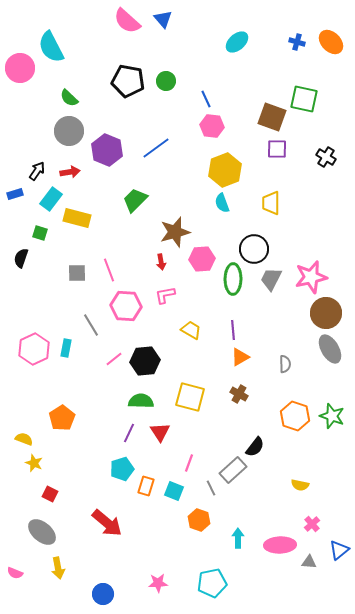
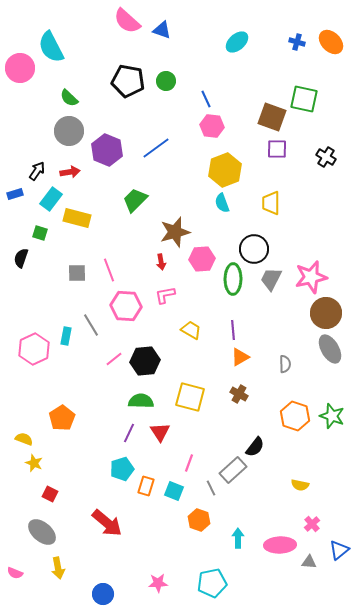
blue triangle at (163, 19): moved 1 px left, 11 px down; rotated 30 degrees counterclockwise
cyan rectangle at (66, 348): moved 12 px up
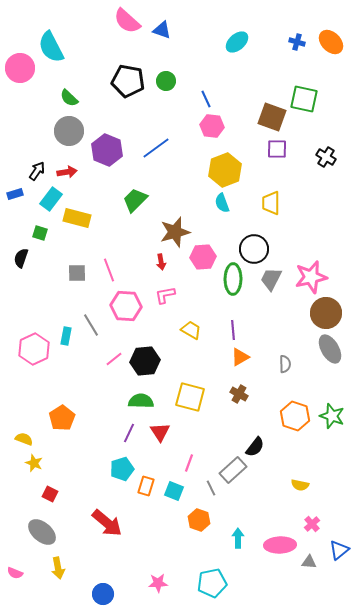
red arrow at (70, 172): moved 3 px left
pink hexagon at (202, 259): moved 1 px right, 2 px up
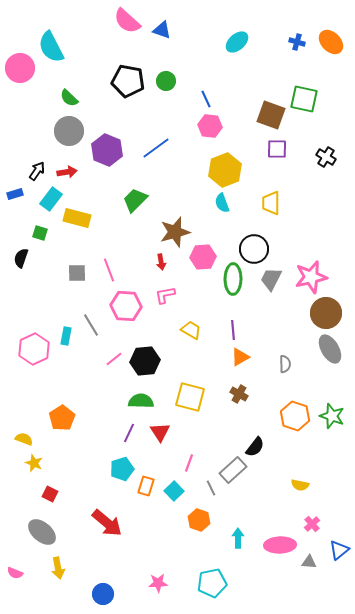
brown square at (272, 117): moved 1 px left, 2 px up
pink hexagon at (212, 126): moved 2 px left
cyan square at (174, 491): rotated 24 degrees clockwise
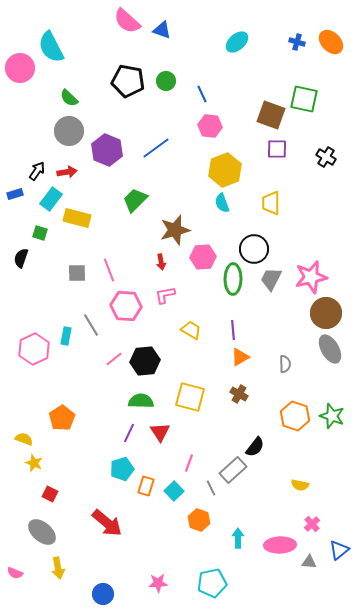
blue line at (206, 99): moved 4 px left, 5 px up
brown star at (175, 232): moved 2 px up
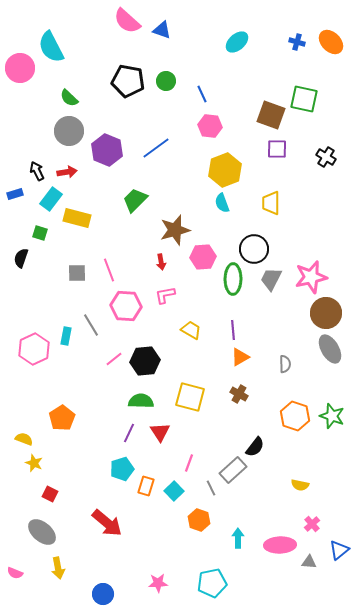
black arrow at (37, 171): rotated 60 degrees counterclockwise
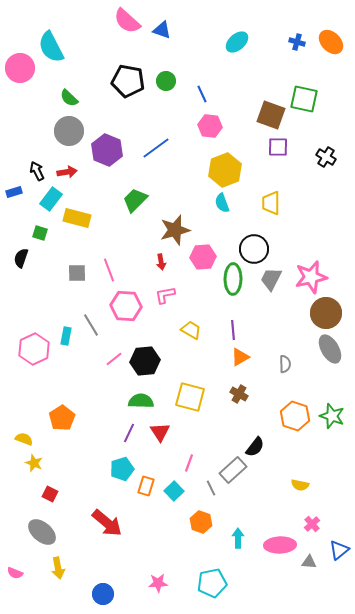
purple square at (277, 149): moved 1 px right, 2 px up
blue rectangle at (15, 194): moved 1 px left, 2 px up
orange hexagon at (199, 520): moved 2 px right, 2 px down
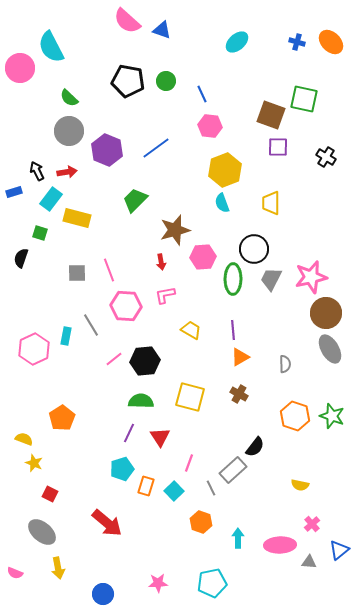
red triangle at (160, 432): moved 5 px down
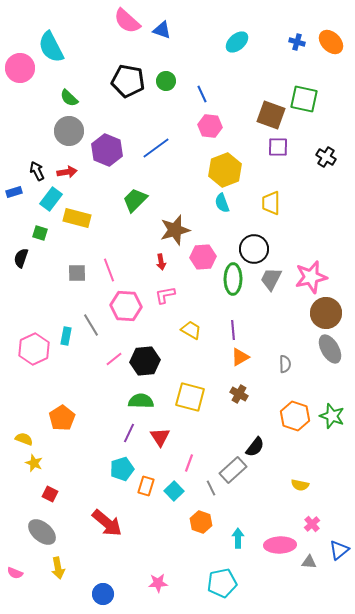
cyan pentagon at (212, 583): moved 10 px right
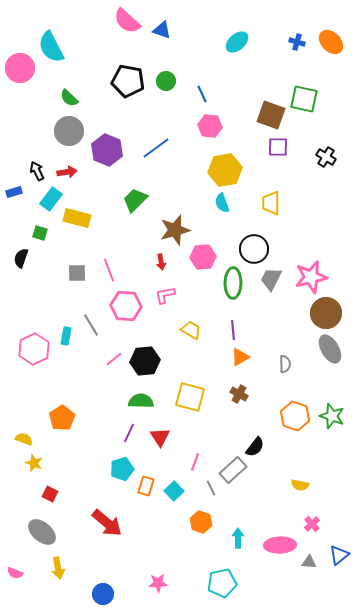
yellow hexagon at (225, 170): rotated 12 degrees clockwise
green ellipse at (233, 279): moved 4 px down
pink line at (189, 463): moved 6 px right, 1 px up
blue triangle at (339, 550): moved 5 px down
